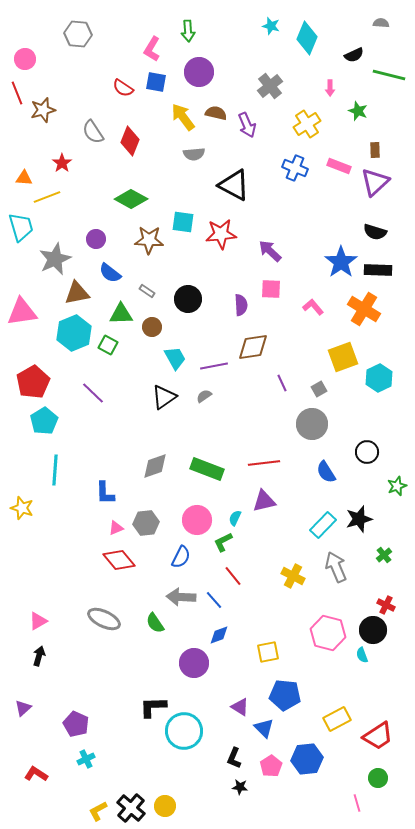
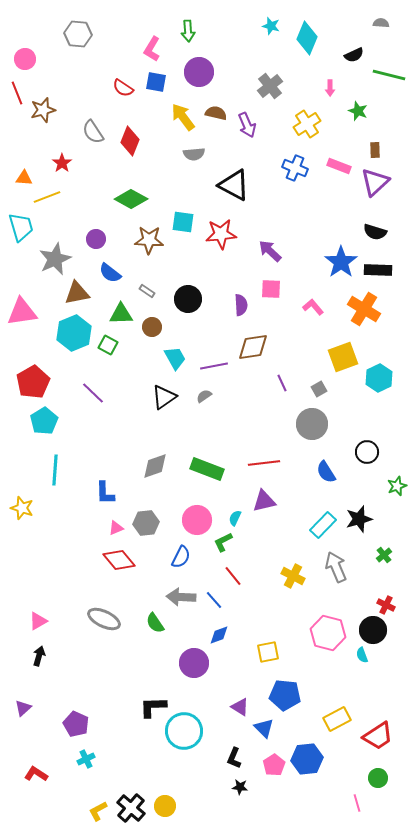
pink pentagon at (271, 766): moved 3 px right, 1 px up
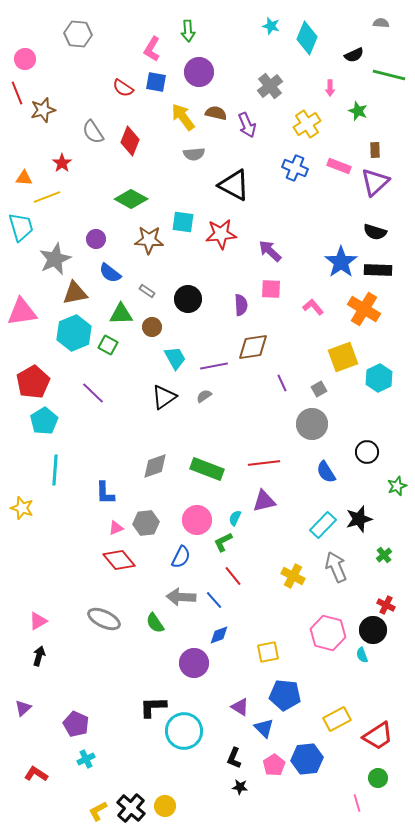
brown triangle at (77, 293): moved 2 px left
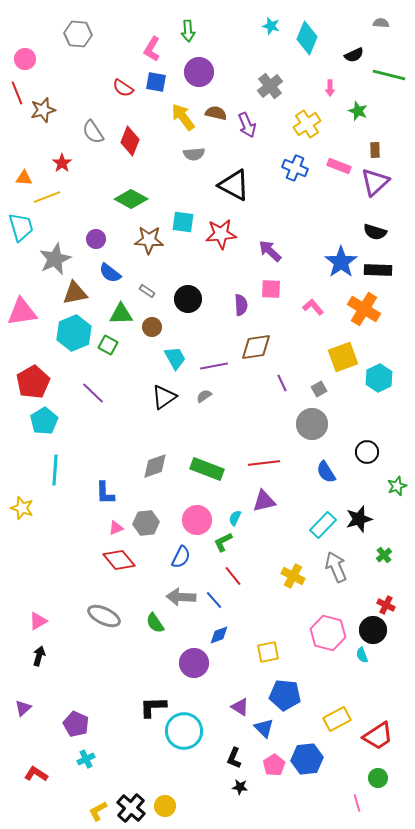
brown diamond at (253, 347): moved 3 px right
gray ellipse at (104, 619): moved 3 px up
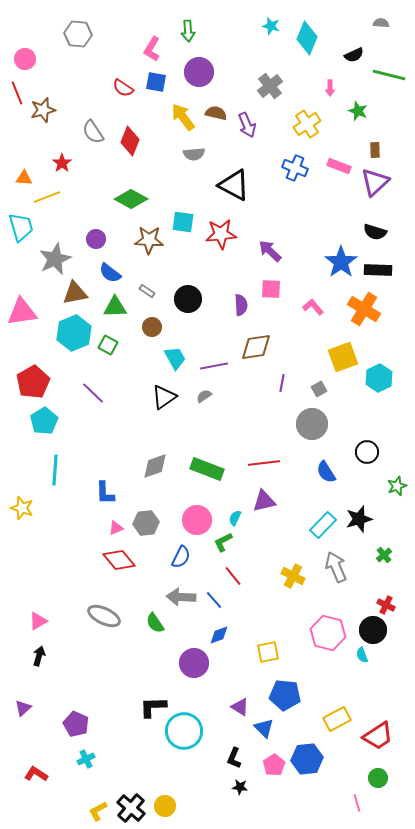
green triangle at (121, 314): moved 6 px left, 7 px up
purple line at (282, 383): rotated 36 degrees clockwise
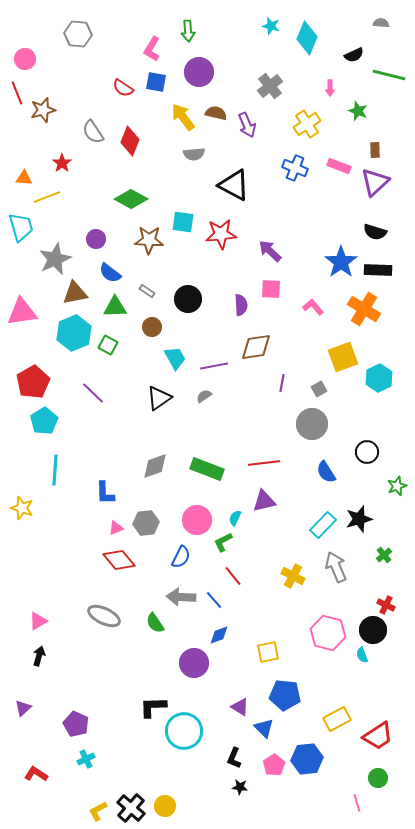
black triangle at (164, 397): moved 5 px left, 1 px down
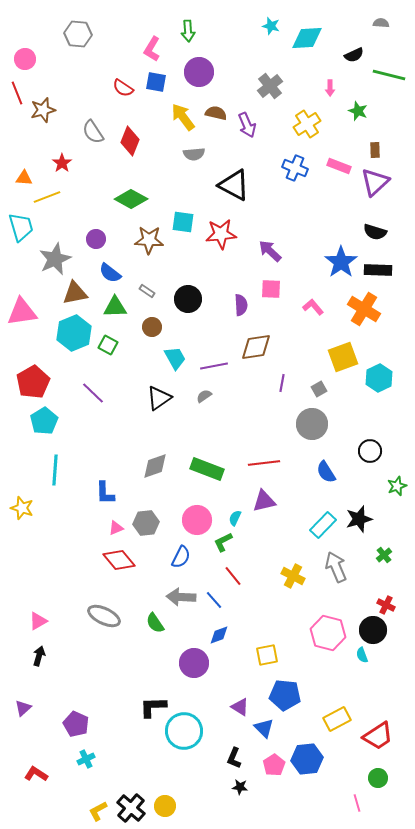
cyan diamond at (307, 38): rotated 64 degrees clockwise
black circle at (367, 452): moved 3 px right, 1 px up
yellow square at (268, 652): moved 1 px left, 3 px down
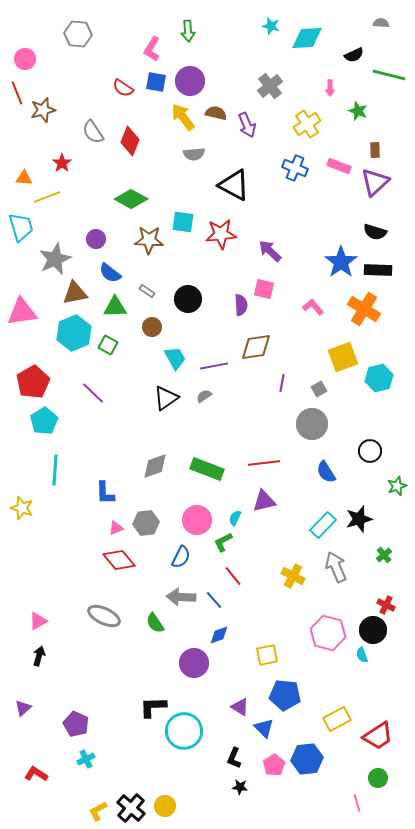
purple circle at (199, 72): moved 9 px left, 9 px down
pink square at (271, 289): moved 7 px left; rotated 10 degrees clockwise
cyan hexagon at (379, 378): rotated 12 degrees clockwise
black triangle at (159, 398): moved 7 px right
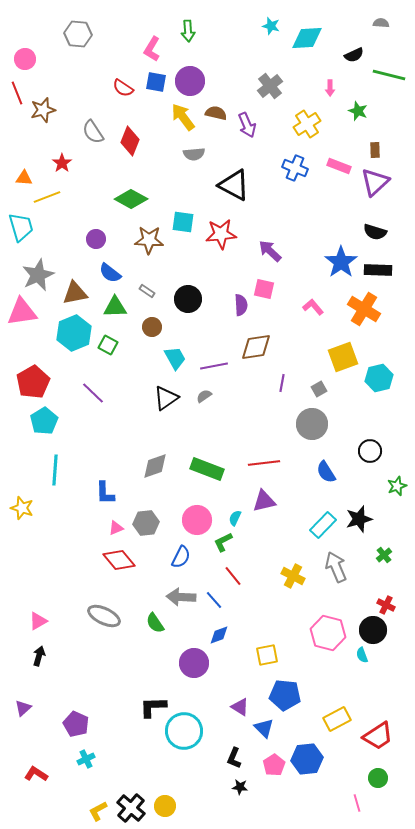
gray star at (55, 259): moved 17 px left, 16 px down
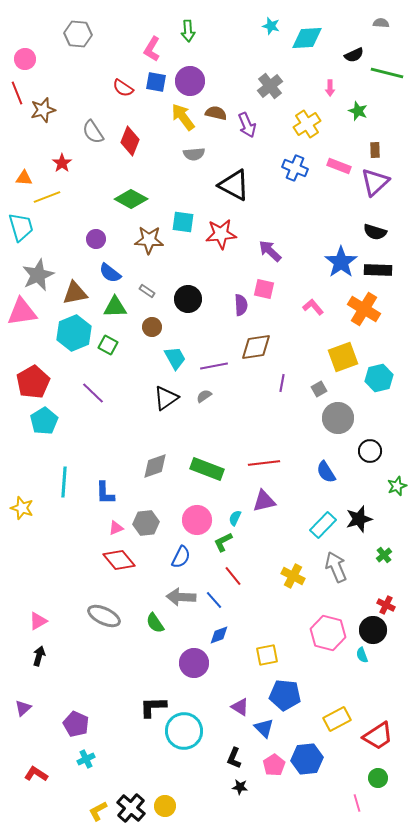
green line at (389, 75): moved 2 px left, 2 px up
gray circle at (312, 424): moved 26 px right, 6 px up
cyan line at (55, 470): moved 9 px right, 12 px down
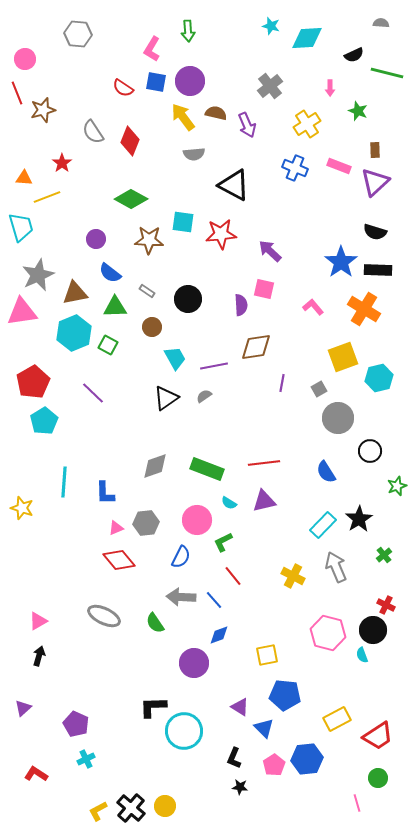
cyan semicircle at (235, 518): moved 6 px left, 15 px up; rotated 84 degrees counterclockwise
black star at (359, 519): rotated 16 degrees counterclockwise
